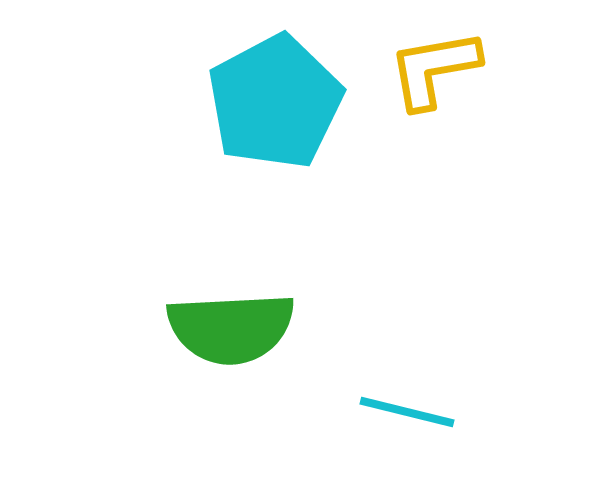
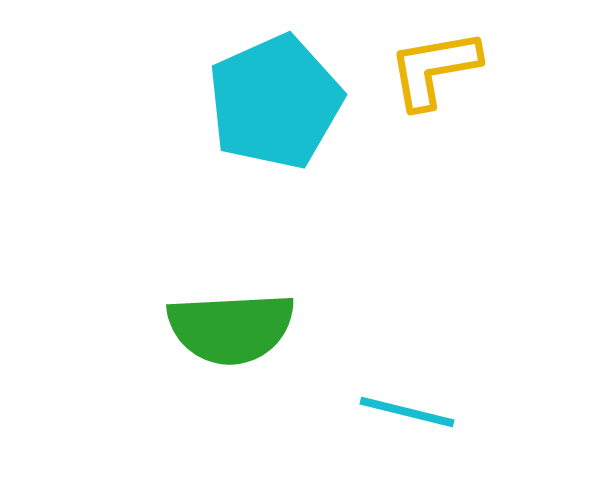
cyan pentagon: rotated 4 degrees clockwise
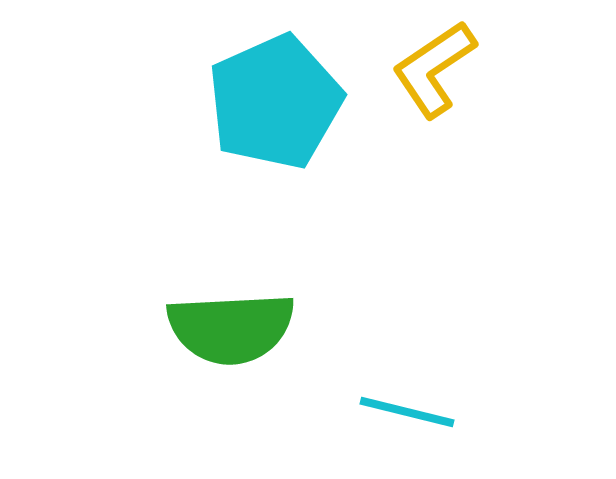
yellow L-shape: rotated 24 degrees counterclockwise
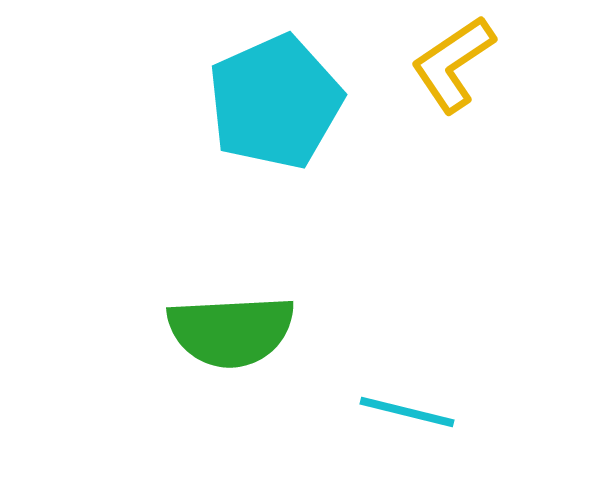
yellow L-shape: moved 19 px right, 5 px up
green semicircle: moved 3 px down
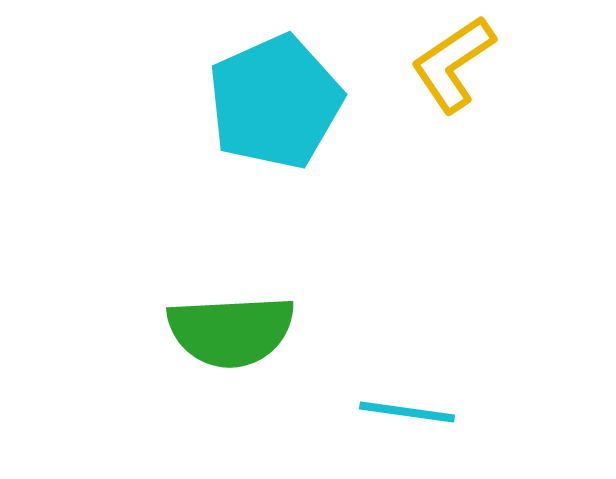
cyan line: rotated 6 degrees counterclockwise
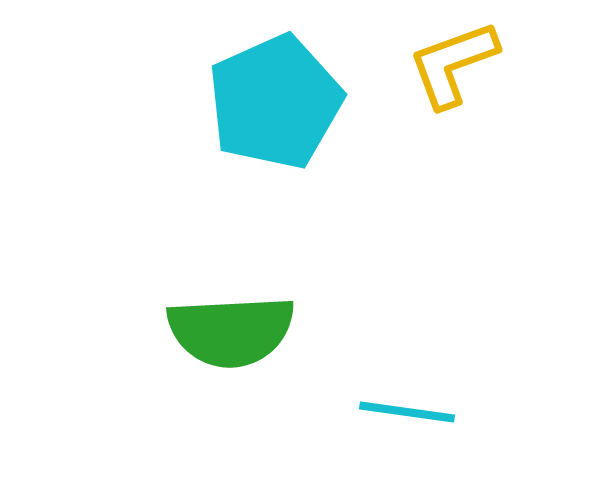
yellow L-shape: rotated 14 degrees clockwise
